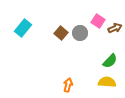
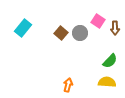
brown arrow: rotated 112 degrees clockwise
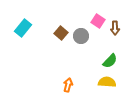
gray circle: moved 1 px right, 3 px down
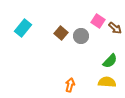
brown arrow: rotated 48 degrees counterclockwise
orange arrow: moved 2 px right
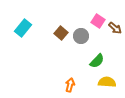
green semicircle: moved 13 px left
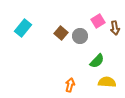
pink square: rotated 24 degrees clockwise
brown arrow: rotated 40 degrees clockwise
gray circle: moved 1 px left
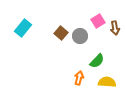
orange arrow: moved 9 px right, 7 px up
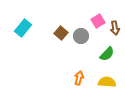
gray circle: moved 1 px right
green semicircle: moved 10 px right, 7 px up
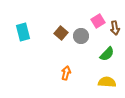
cyan rectangle: moved 4 px down; rotated 54 degrees counterclockwise
orange arrow: moved 13 px left, 5 px up
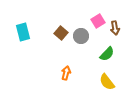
yellow semicircle: rotated 132 degrees counterclockwise
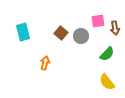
pink square: rotated 24 degrees clockwise
orange arrow: moved 21 px left, 10 px up
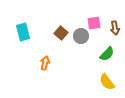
pink square: moved 4 px left, 2 px down
